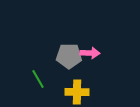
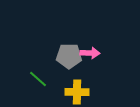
green line: rotated 18 degrees counterclockwise
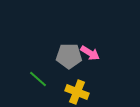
pink arrow: rotated 30 degrees clockwise
yellow cross: rotated 20 degrees clockwise
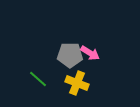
gray pentagon: moved 1 px right, 1 px up
yellow cross: moved 9 px up
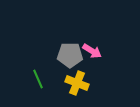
pink arrow: moved 2 px right, 2 px up
green line: rotated 24 degrees clockwise
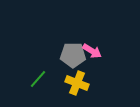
gray pentagon: moved 3 px right
green line: rotated 66 degrees clockwise
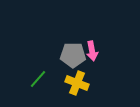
pink arrow: rotated 48 degrees clockwise
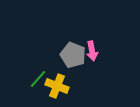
gray pentagon: rotated 20 degrees clockwise
yellow cross: moved 20 px left, 3 px down
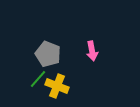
gray pentagon: moved 25 px left, 1 px up
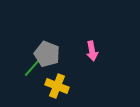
gray pentagon: moved 1 px left
green line: moved 6 px left, 11 px up
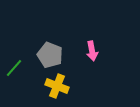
gray pentagon: moved 3 px right, 1 px down
green line: moved 18 px left
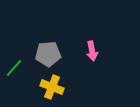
gray pentagon: moved 2 px left, 1 px up; rotated 25 degrees counterclockwise
yellow cross: moved 5 px left, 1 px down
